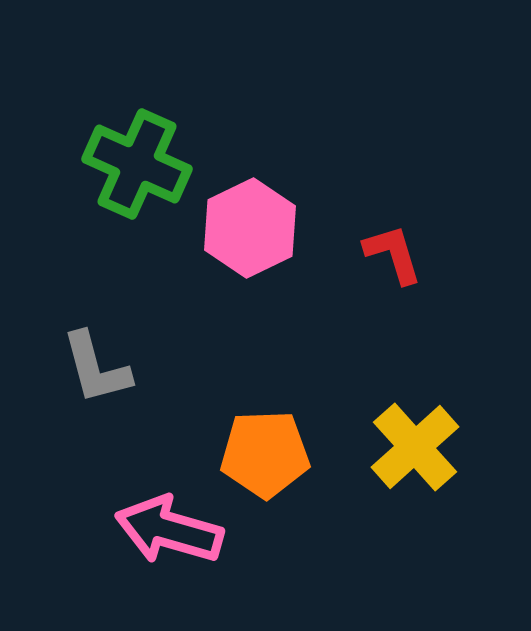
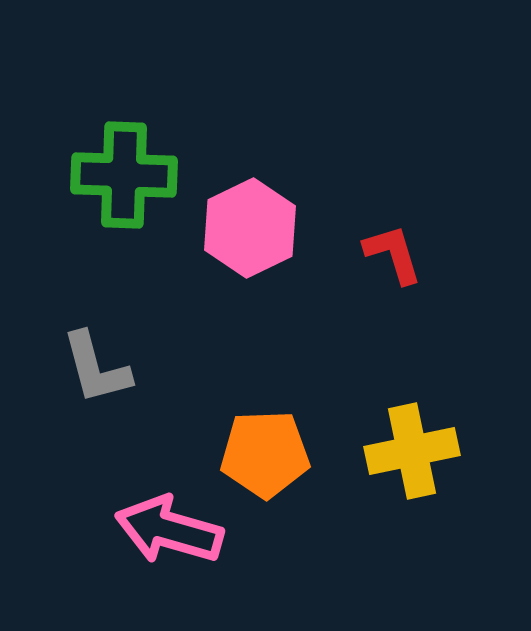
green cross: moved 13 px left, 11 px down; rotated 22 degrees counterclockwise
yellow cross: moved 3 px left, 4 px down; rotated 30 degrees clockwise
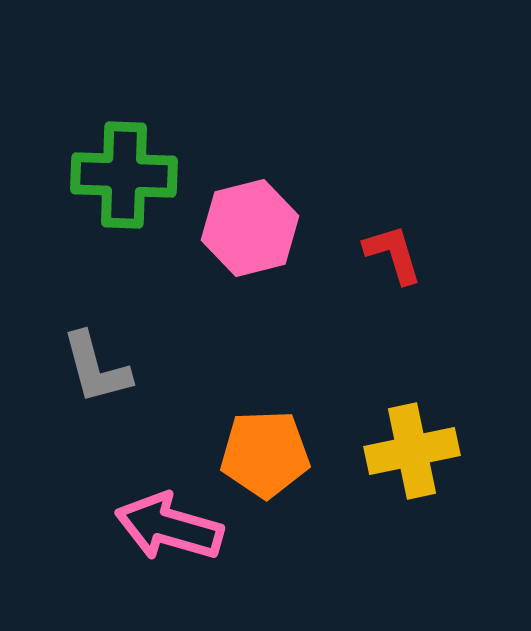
pink hexagon: rotated 12 degrees clockwise
pink arrow: moved 3 px up
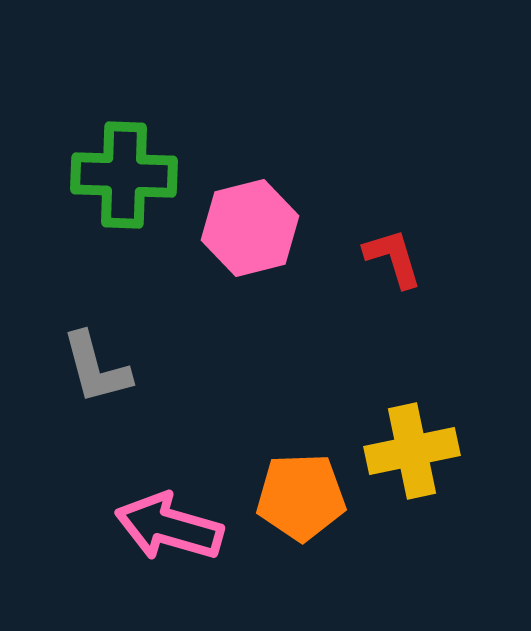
red L-shape: moved 4 px down
orange pentagon: moved 36 px right, 43 px down
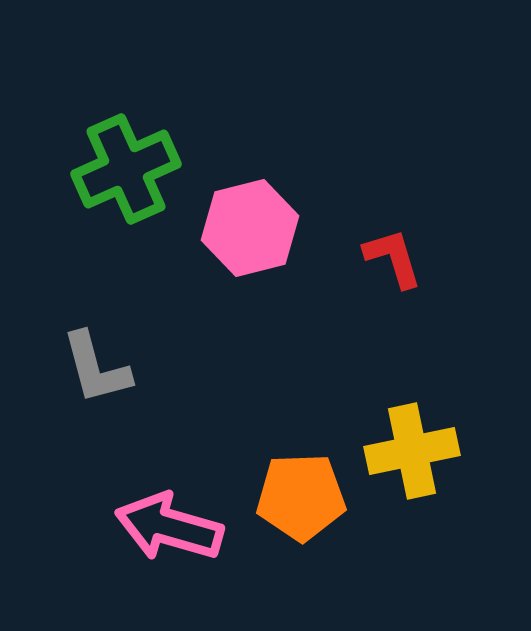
green cross: moved 2 px right, 6 px up; rotated 26 degrees counterclockwise
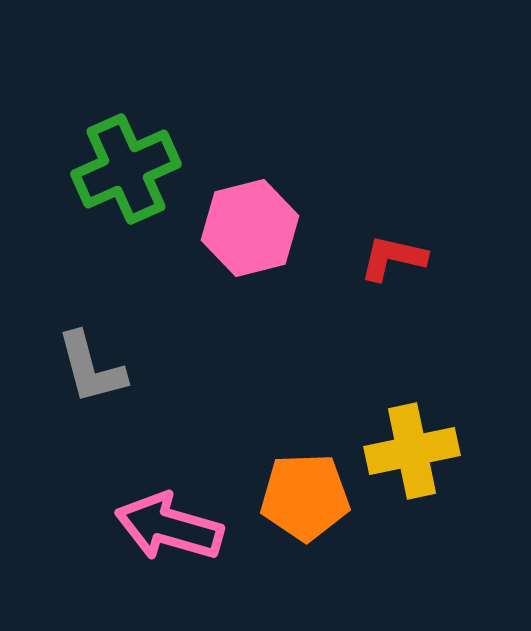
red L-shape: rotated 60 degrees counterclockwise
gray L-shape: moved 5 px left
orange pentagon: moved 4 px right
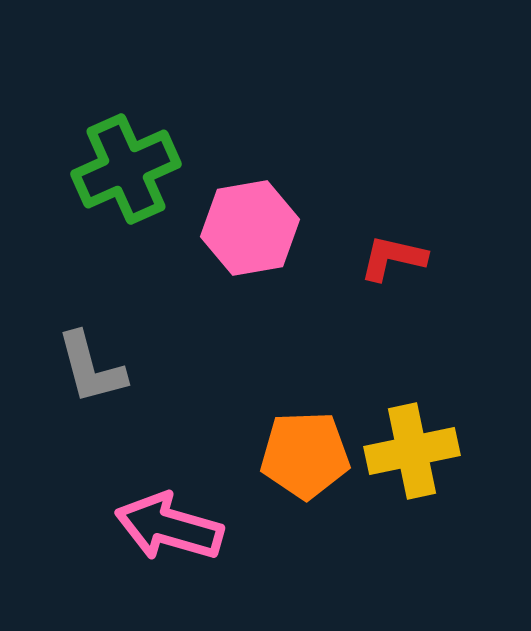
pink hexagon: rotated 4 degrees clockwise
orange pentagon: moved 42 px up
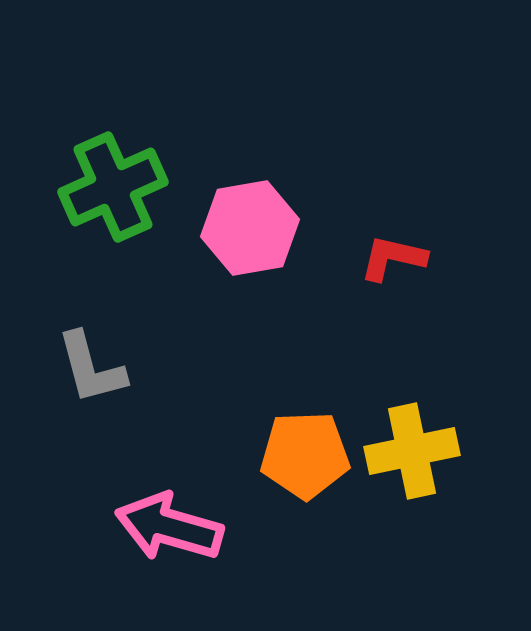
green cross: moved 13 px left, 18 px down
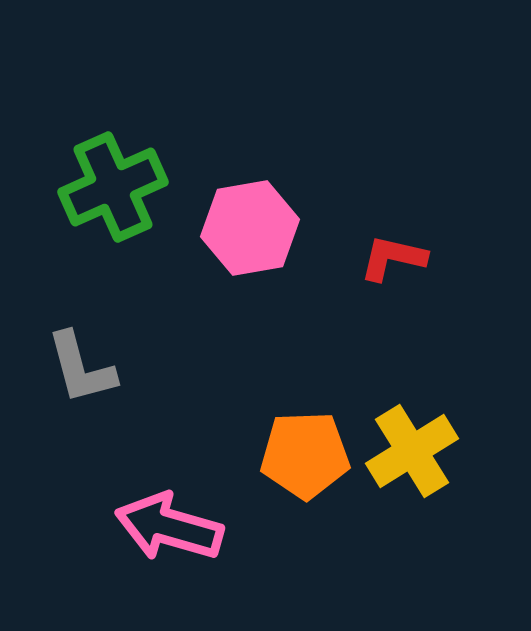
gray L-shape: moved 10 px left
yellow cross: rotated 20 degrees counterclockwise
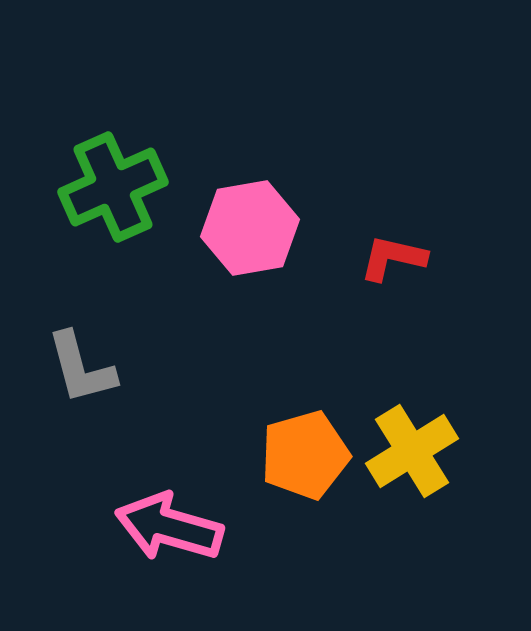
orange pentagon: rotated 14 degrees counterclockwise
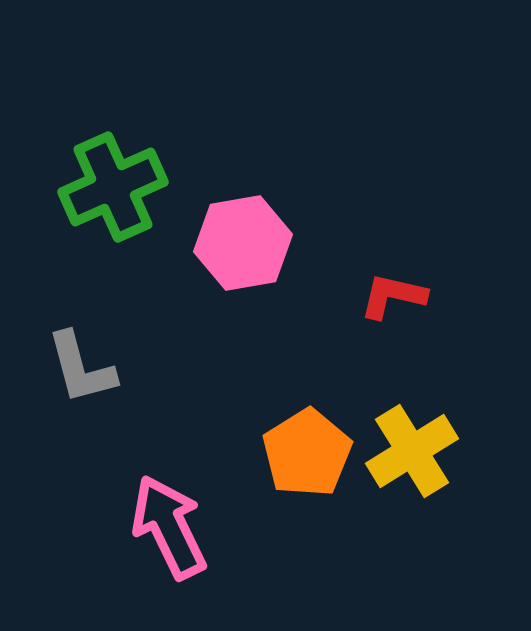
pink hexagon: moved 7 px left, 15 px down
red L-shape: moved 38 px down
orange pentagon: moved 2 px right, 2 px up; rotated 16 degrees counterclockwise
pink arrow: rotated 48 degrees clockwise
